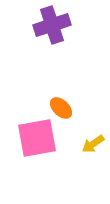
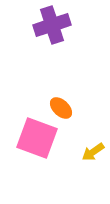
pink square: rotated 30 degrees clockwise
yellow arrow: moved 8 px down
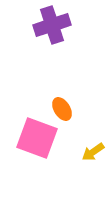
orange ellipse: moved 1 px right, 1 px down; rotated 15 degrees clockwise
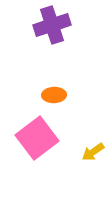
orange ellipse: moved 8 px left, 14 px up; rotated 60 degrees counterclockwise
pink square: rotated 33 degrees clockwise
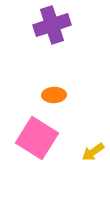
pink square: rotated 21 degrees counterclockwise
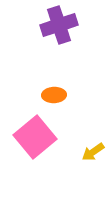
purple cross: moved 7 px right
pink square: moved 2 px left, 1 px up; rotated 18 degrees clockwise
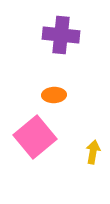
purple cross: moved 2 px right, 10 px down; rotated 24 degrees clockwise
yellow arrow: rotated 135 degrees clockwise
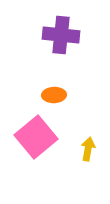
pink square: moved 1 px right
yellow arrow: moved 5 px left, 3 px up
